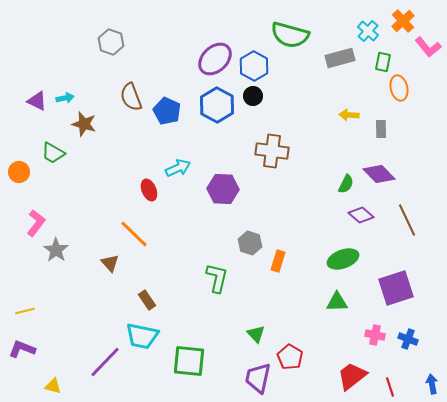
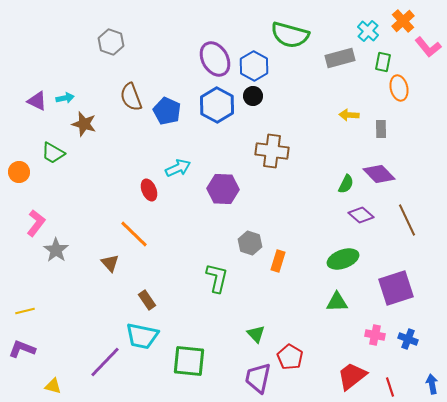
purple ellipse at (215, 59): rotated 76 degrees counterclockwise
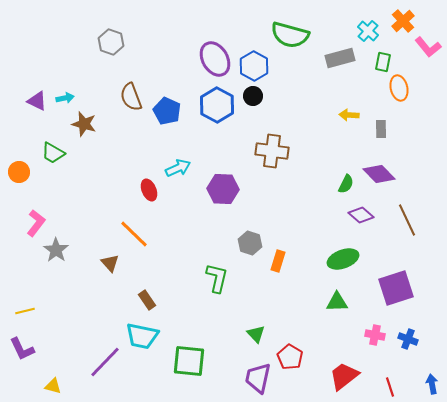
purple L-shape at (22, 349): rotated 136 degrees counterclockwise
red trapezoid at (352, 376): moved 8 px left
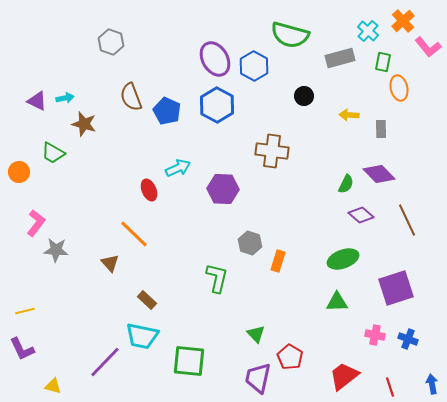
black circle at (253, 96): moved 51 px right
gray star at (56, 250): rotated 30 degrees counterclockwise
brown rectangle at (147, 300): rotated 12 degrees counterclockwise
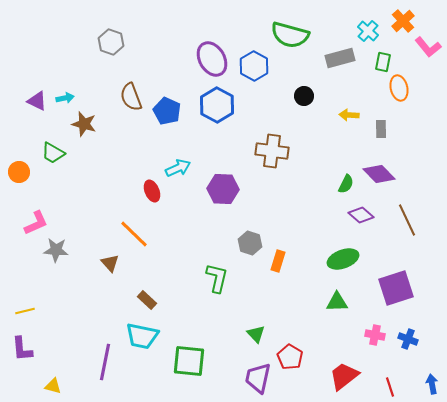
purple ellipse at (215, 59): moved 3 px left
red ellipse at (149, 190): moved 3 px right, 1 px down
pink L-shape at (36, 223): rotated 28 degrees clockwise
purple L-shape at (22, 349): rotated 20 degrees clockwise
purple line at (105, 362): rotated 33 degrees counterclockwise
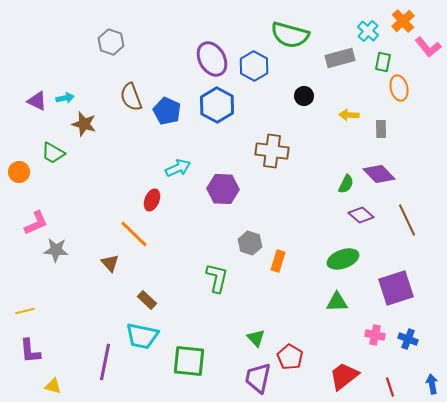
red ellipse at (152, 191): moved 9 px down; rotated 45 degrees clockwise
green triangle at (256, 334): moved 4 px down
purple L-shape at (22, 349): moved 8 px right, 2 px down
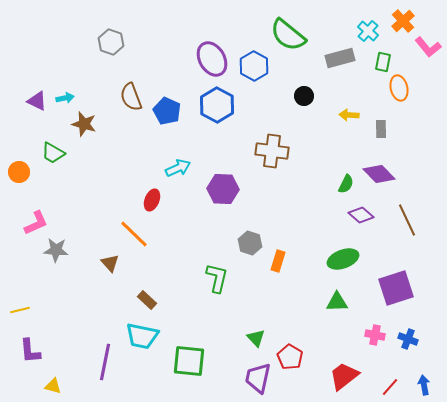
green semicircle at (290, 35): moved 2 px left; rotated 24 degrees clockwise
yellow line at (25, 311): moved 5 px left, 1 px up
blue arrow at (432, 384): moved 8 px left, 1 px down
red line at (390, 387): rotated 60 degrees clockwise
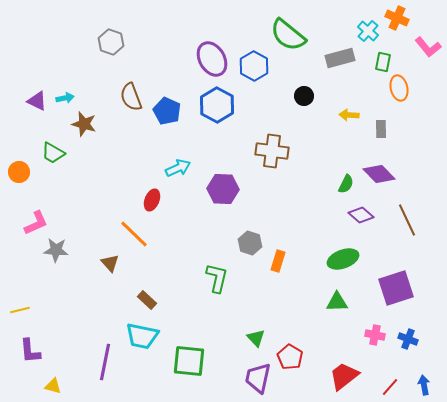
orange cross at (403, 21): moved 6 px left, 3 px up; rotated 25 degrees counterclockwise
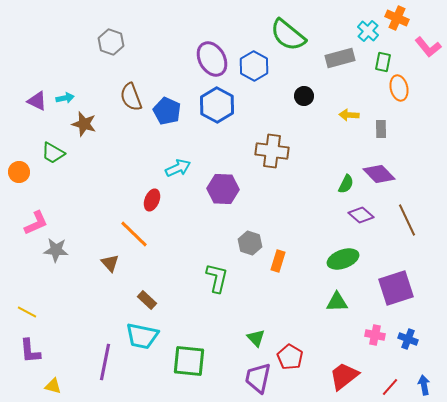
yellow line at (20, 310): moved 7 px right, 2 px down; rotated 42 degrees clockwise
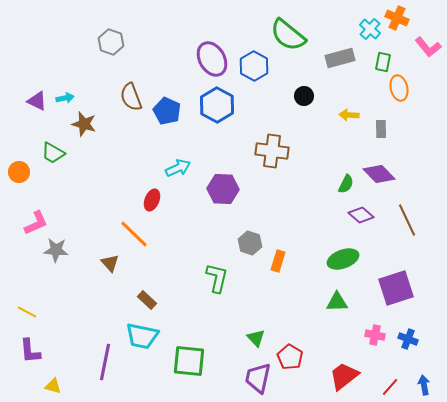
cyan cross at (368, 31): moved 2 px right, 2 px up
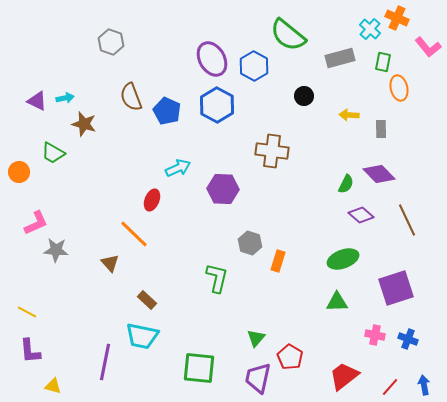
green triangle at (256, 338): rotated 24 degrees clockwise
green square at (189, 361): moved 10 px right, 7 px down
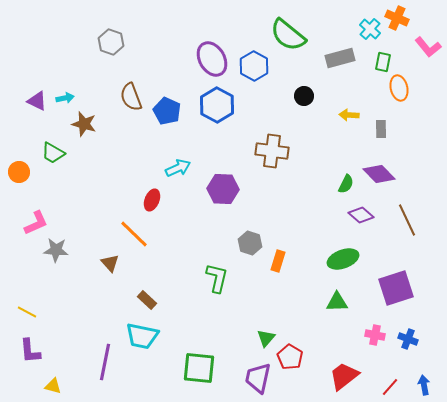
green triangle at (256, 338): moved 10 px right
